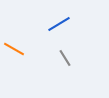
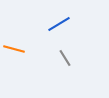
orange line: rotated 15 degrees counterclockwise
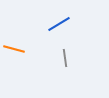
gray line: rotated 24 degrees clockwise
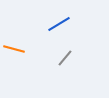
gray line: rotated 48 degrees clockwise
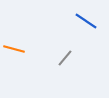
blue line: moved 27 px right, 3 px up; rotated 65 degrees clockwise
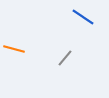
blue line: moved 3 px left, 4 px up
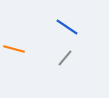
blue line: moved 16 px left, 10 px down
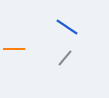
orange line: rotated 15 degrees counterclockwise
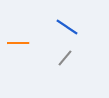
orange line: moved 4 px right, 6 px up
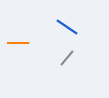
gray line: moved 2 px right
